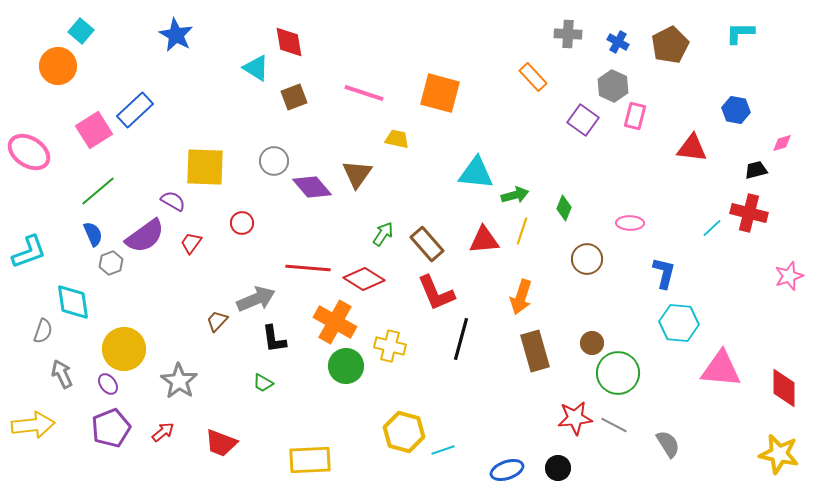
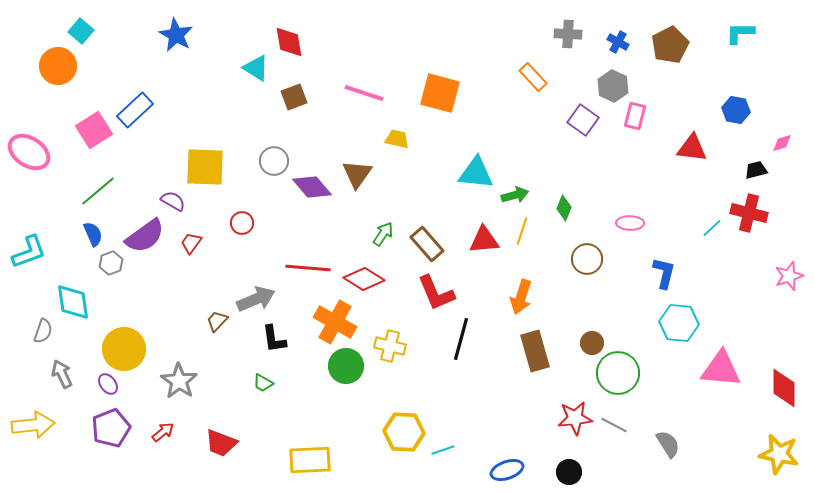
yellow hexagon at (404, 432): rotated 12 degrees counterclockwise
black circle at (558, 468): moved 11 px right, 4 px down
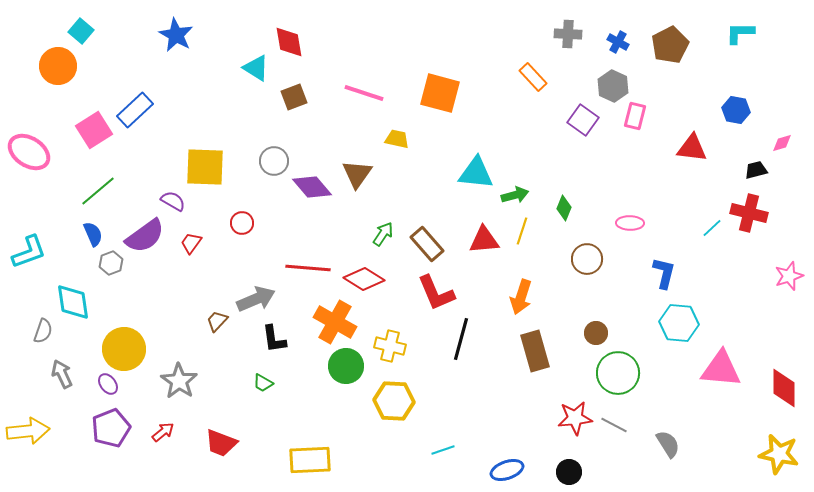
brown circle at (592, 343): moved 4 px right, 10 px up
yellow arrow at (33, 425): moved 5 px left, 6 px down
yellow hexagon at (404, 432): moved 10 px left, 31 px up
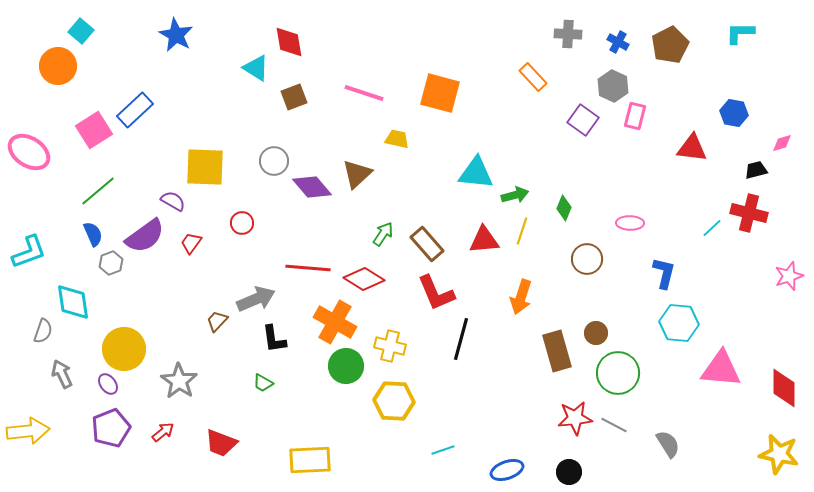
blue hexagon at (736, 110): moved 2 px left, 3 px down
brown triangle at (357, 174): rotated 12 degrees clockwise
brown rectangle at (535, 351): moved 22 px right
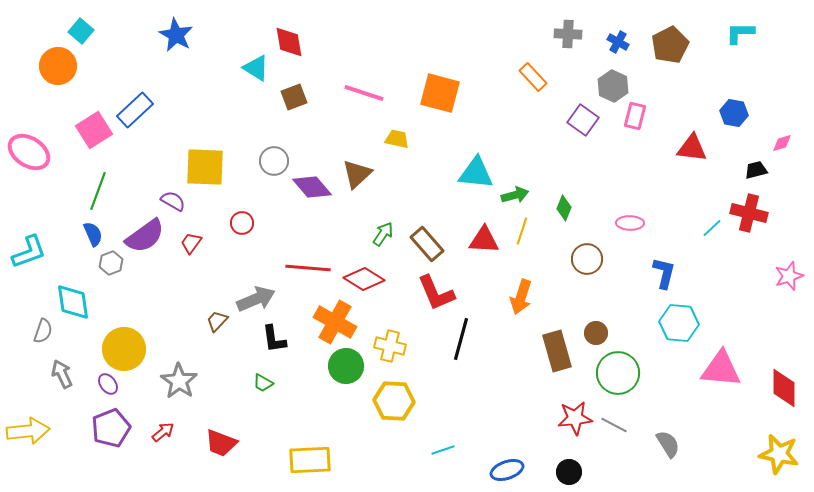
green line at (98, 191): rotated 30 degrees counterclockwise
red triangle at (484, 240): rotated 8 degrees clockwise
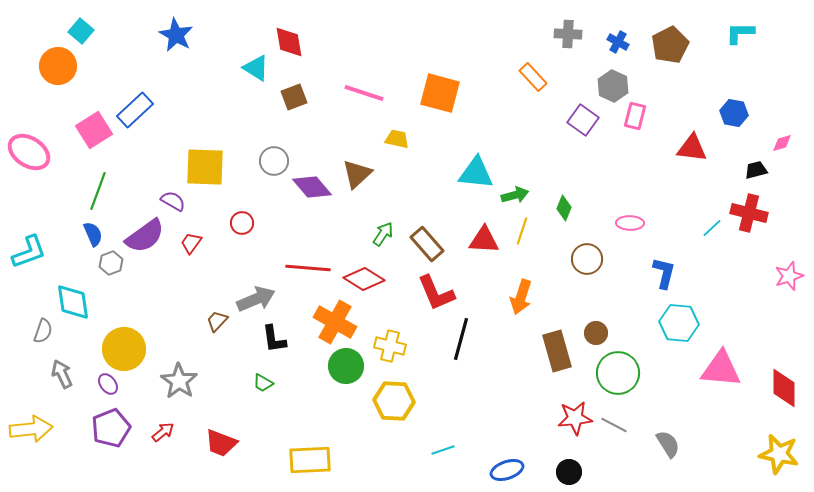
yellow arrow at (28, 431): moved 3 px right, 2 px up
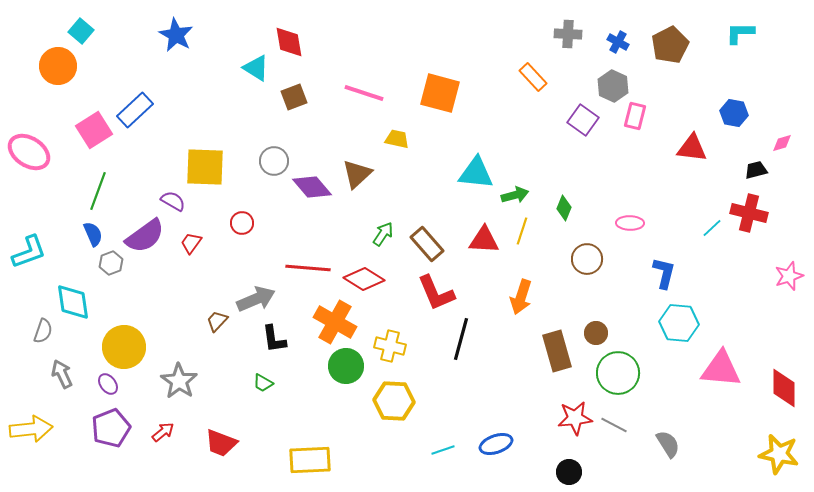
yellow circle at (124, 349): moved 2 px up
blue ellipse at (507, 470): moved 11 px left, 26 px up
